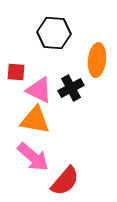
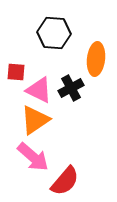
orange ellipse: moved 1 px left, 1 px up
orange triangle: rotated 44 degrees counterclockwise
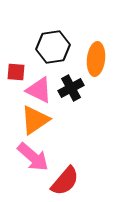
black hexagon: moved 1 px left, 14 px down; rotated 12 degrees counterclockwise
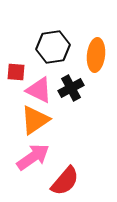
orange ellipse: moved 4 px up
pink arrow: rotated 76 degrees counterclockwise
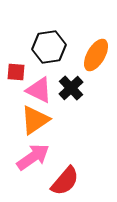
black hexagon: moved 4 px left
orange ellipse: rotated 24 degrees clockwise
black cross: rotated 15 degrees counterclockwise
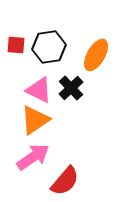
red square: moved 27 px up
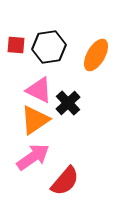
black cross: moved 3 px left, 15 px down
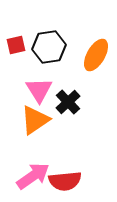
red square: rotated 18 degrees counterclockwise
pink triangle: rotated 32 degrees clockwise
black cross: moved 1 px up
pink arrow: moved 19 px down
red semicircle: rotated 44 degrees clockwise
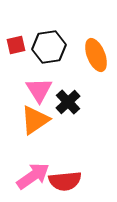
orange ellipse: rotated 52 degrees counterclockwise
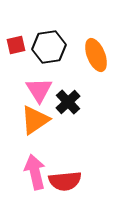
pink arrow: moved 2 px right, 4 px up; rotated 68 degrees counterclockwise
